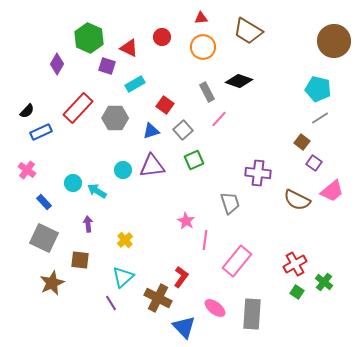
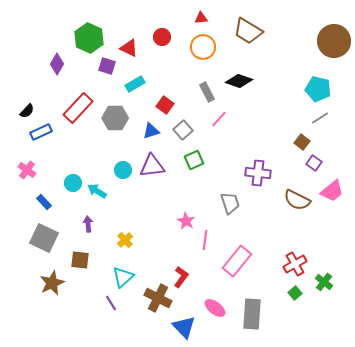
green square at (297, 292): moved 2 px left, 1 px down; rotated 16 degrees clockwise
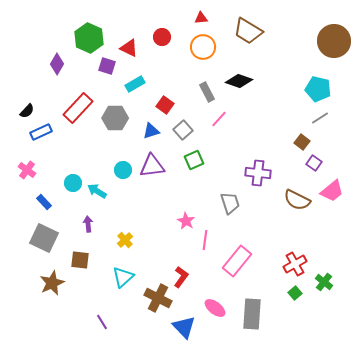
purple line at (111, 303): moved 9 px left, 19 px down
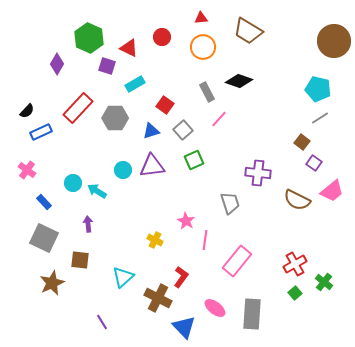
yellow cross at (125, 240): moved 30 px right; rotated 21 degrees counterclockwise
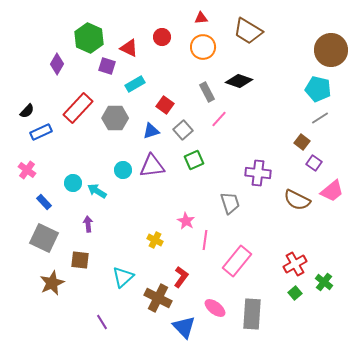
brown circle at (334, 41): moved 3 px left, 9 px down
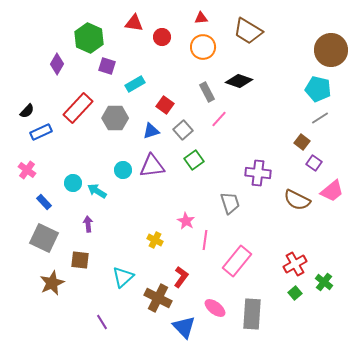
red triangle at (129, 48): moved 5 px right, 25 px up; rotated 18 degrees counterclockwise
green square at (194, 160): rotated 12 degrees counterclockwise
